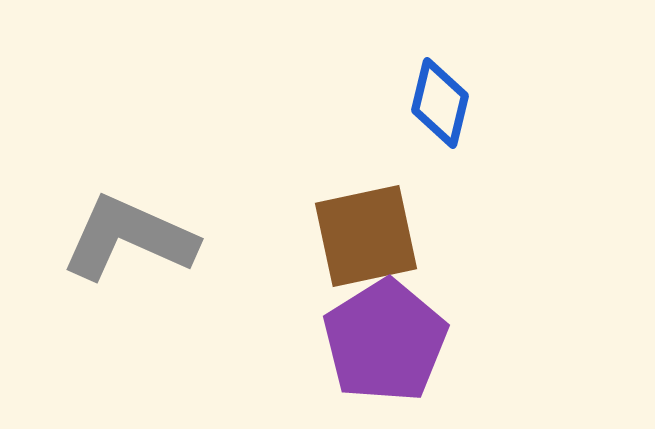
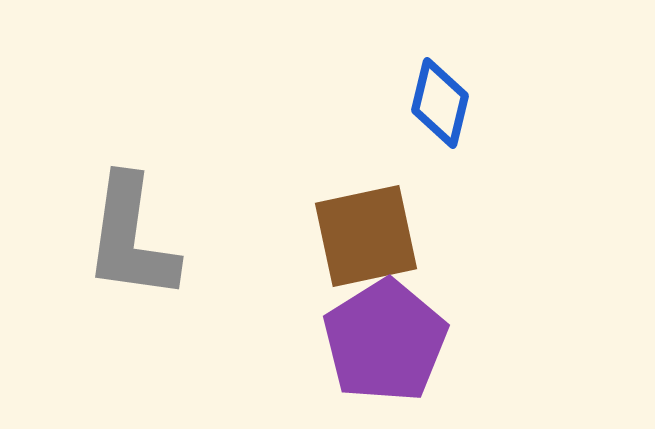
gray L-shape: moved 2 px right; rotated 106 degrees counterclockwise
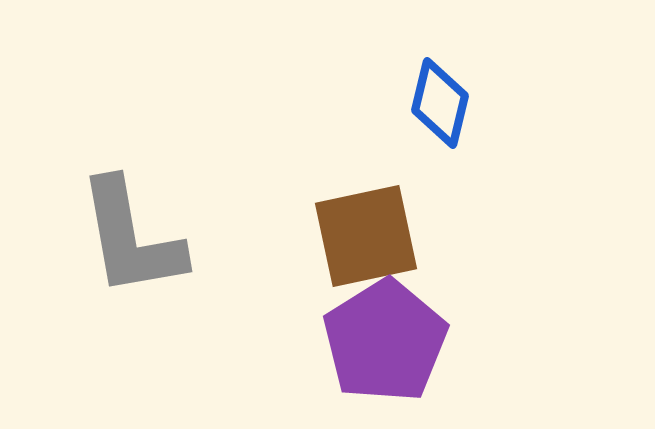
gray L-shape: rotated 18 degrees counterclockwise
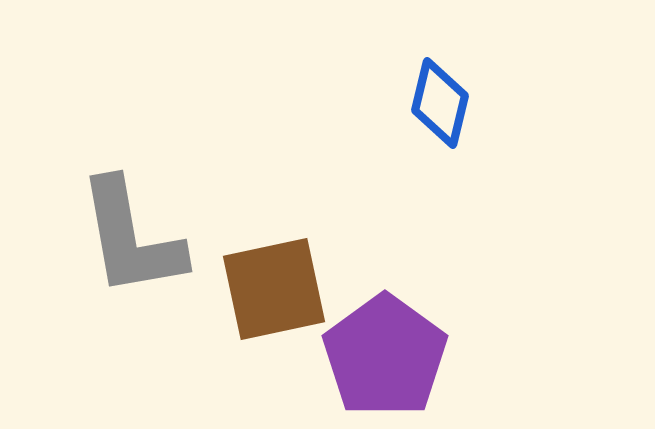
brown square: moved 92 px left, 53 px down
purple pentagon: moved 15 px down; rotated 4 degrees counterclockwise
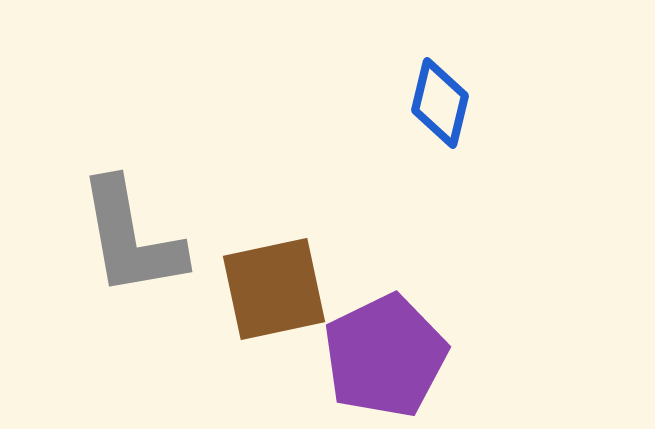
purple pentagon: rotated 10 degrees clockwise
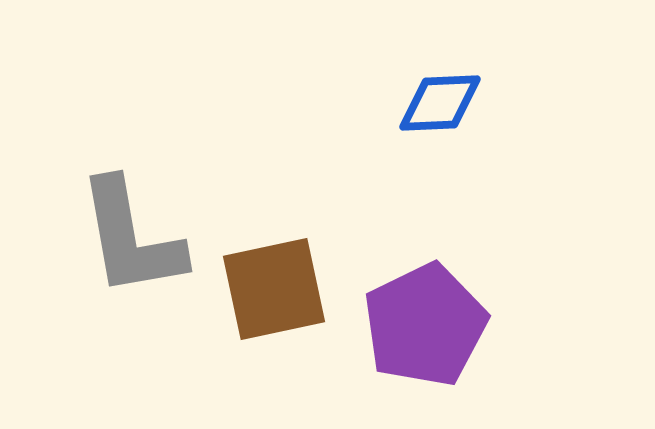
blue diamond: rotated 74 degrees clockwise
purple pentagon: moved 40 px right, 31 px up
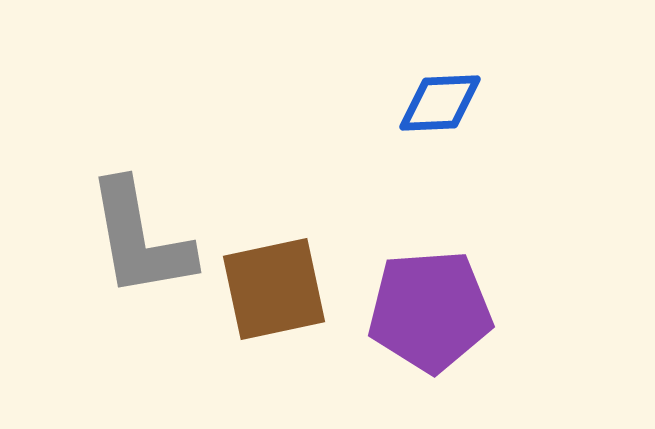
gray L-shape: moved 9 px right, 1 px down
purple pentagon: moved 5 px right, 14 px up; rotated 22 degrees clockwise
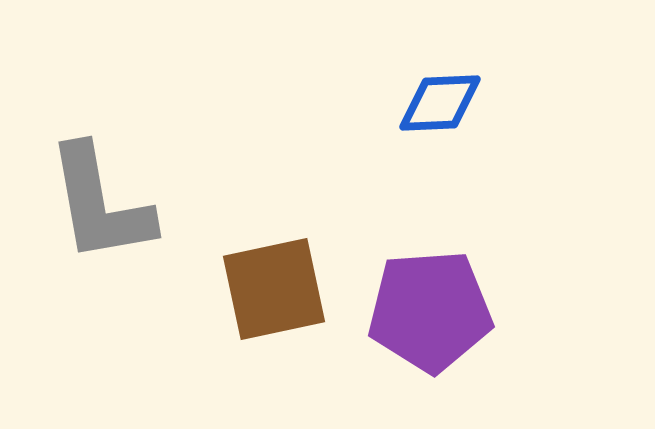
gray L-shape: moved 40 px left, 35 px up
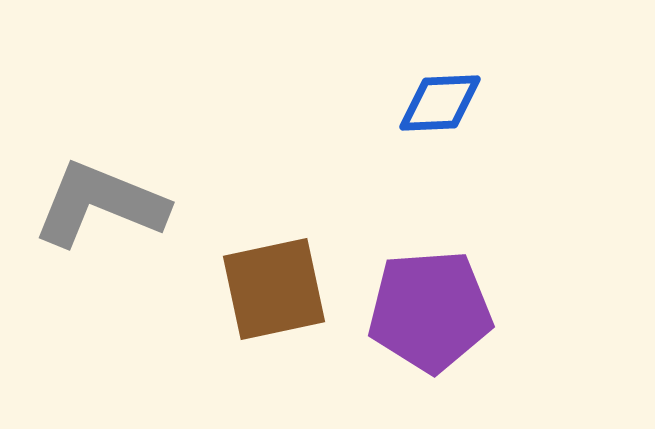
gray L-shape: rotated 122 degrees clockwise
